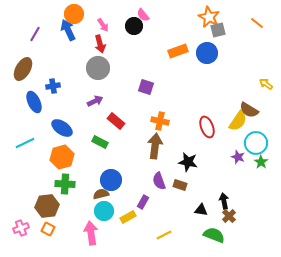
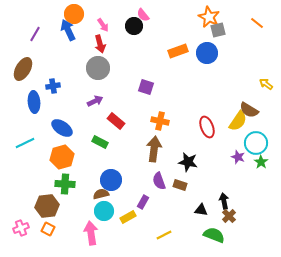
blue ellipse at (34, 102): rotated 20 degrees clockwise
brown arrow at (155, 146): moved 1 px left, 3 px down
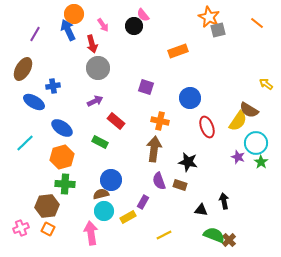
red arrow at (100, 44): moved 8 px left
blue circle at (207, 53): moved 17 px left, 45 px down
blue ellipse at (34, 102): rotated 55 degrees counterclockwise
cyan line at (25, 143): rotated 18 degrees counterclockwise
brown cross at (229, 216): moved 24 px down
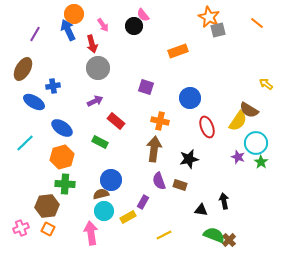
black star at (188, 162): moved 1 px right, 3 px up; rotated 24 degrees counterclockwise
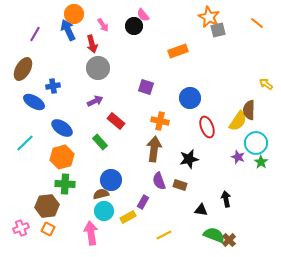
brown semicircle at (249, 110): rotated 60 degrees clockwise
green rectangle at (100, 142): rotated 21 degrees clockwise
black arrow at (224, 201): moved 2 px right, 2 px up
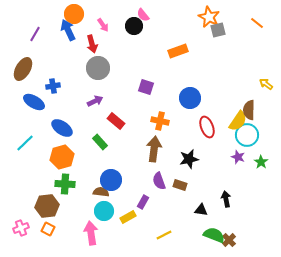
cyan circle at (256, 143): moved 9 px left, 8 px up
brown semicircle at (101, 194): moved 2 px up; rotated 21 degrees clockwise
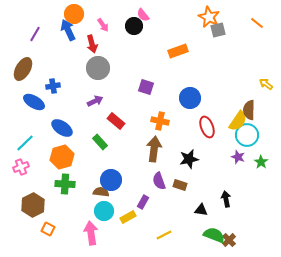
brown hexagon at (47, 206): moved 14 px left, 1 px up; rotated 20 degrees counterclockwise
pink cross at (21, 228): moved 61 px up
